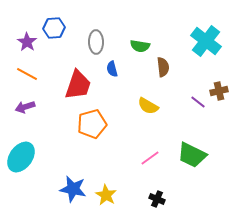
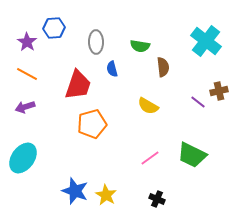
cyan ellipse: moved 2 px right, 1 px down
blue star: moved 2 px right, 2 px down; rotated 8 degrees clockwise
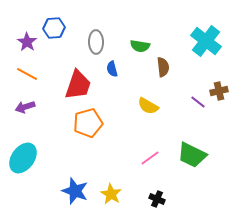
orange pentagon: moved 4 px left, 1 px up
yellow star: moved 5 px right, 1 px up
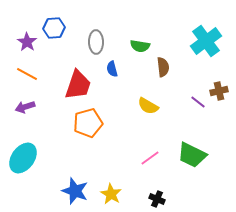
cyan cross: rotated 16 degrees clockwise
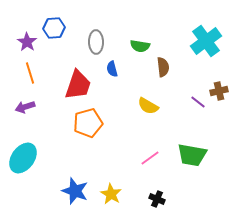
orange line: moved 3 px right, 1 px up; rotated 45 degrees clockwise
green trapezoid: rotated 16 degrees counterclockwise
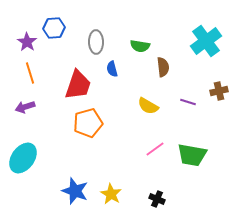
purple line: moved 10 px left; rotated 21 degrees counterclockwise
pink line: moved 5 px right, 9 px up
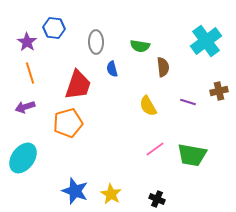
blue hexagon: rotated 10 degrees clockwise
yellow semicircle: rotated 30 degrees clockwise
orange pentagon: moved 20 px left
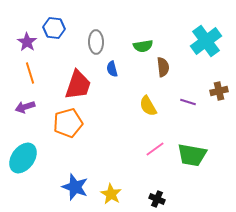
green semicircle: moved 3 px right; rotated 18 degrees counterclockwise
blue star: moved 4 px up
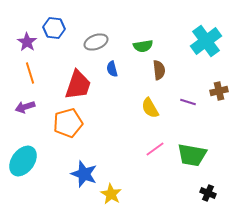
gray ellipse: rotated 70 degrees clockwise
brown semicircle: moved 4 px left, 3 px down
yellow semicircle: moved 2 px right, 2 px down
cyan ellipse: moved 3 px down
blue star: moved 9 px right, 13 px up
black cross: moved 51 px right, 6 px up
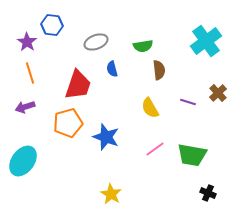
blue hexagon: moved 2 px left, 3 px up
brown cross: moved 1 px left, 2 px down; rotated 30 degrees counterclockwise
blue star: moved 22 px right, 37 px up
